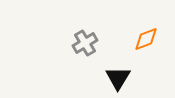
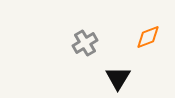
orange diamond: moved 2 px right, 2 px up
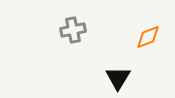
gray cross: moved 12 px left, 13 px up; rotated 20 degrees clockwise
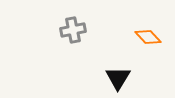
orange diamond: rotated 68 degrees clockwise
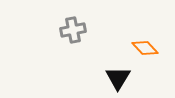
orange diamond: moved 3 px left, 11 px down
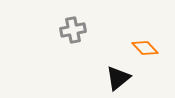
black triangle: rotated 20 degrees clockwise
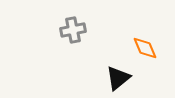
orange diamond: rotated 20 degrees clockwise
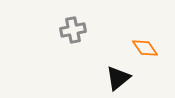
orange diamond: rotated 12 degrees counterclockwise
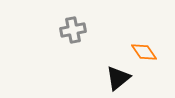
orange diamond: moved 1 px left, 4 px down
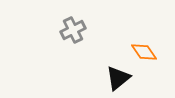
gray cross: rotated 15 degrees counterclockwise
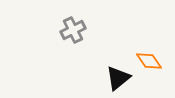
orange diamond: moved 5 px right, 9 px down
